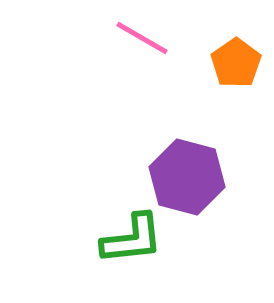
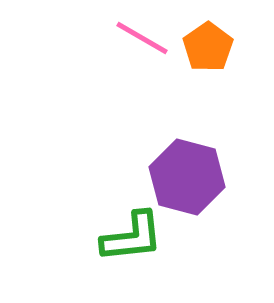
orange pentagon: moved 28 px left, 16 px up
green L-shape: moved 2 px up
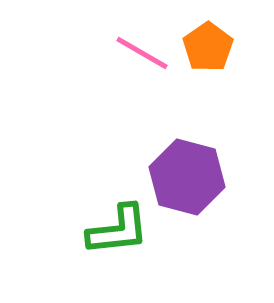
pink line: moved 15 px down
green L-shape: moved 14 px left, 7 px up
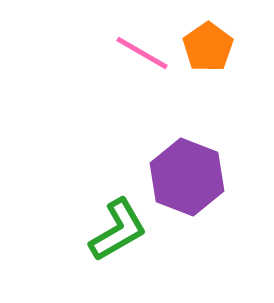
purple hexagon: rotated 6 degrees clockwise
green L-shape: rotated 24 degrees counterclockwise
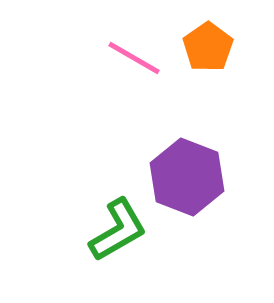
pink line: moved 8 px left, 5 px down
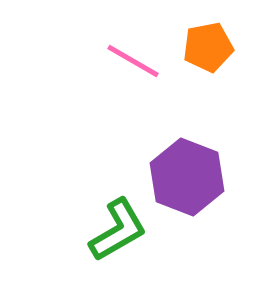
orange pentagon: rotated 24 degrees clockwise
pink line: moved 1 px left, 3 px down
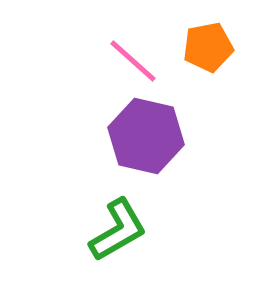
pink line: rotated 12 degrees clockwise
purple hexagon: moved 41 px left, 41 px up; rotated 8 degrees counterclockwise
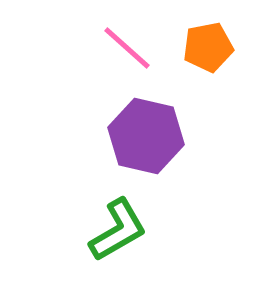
pink line: moved 6 px left, 13 px up
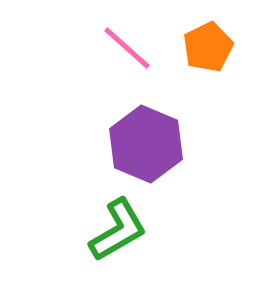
orange pentagon: rotated 15 degrees counterclockwise
purple hexagon: moved 8 px down; rotated 10 degrees clockwise
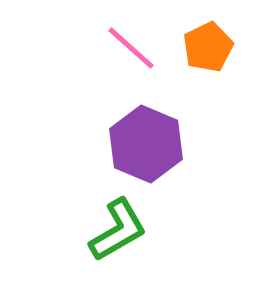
pink line: moved 4 px right
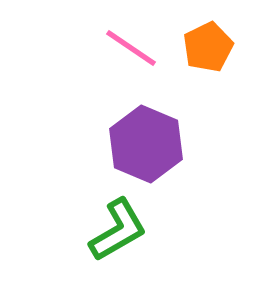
pink line: rotated 8 degrees counterclockwise
